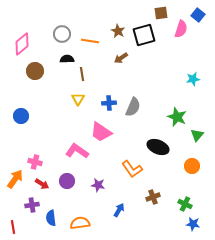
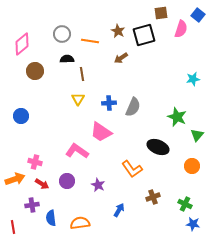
orange arrow: rotated 36 degrees clockwise
purple star: rotated 16 degrees clockwise
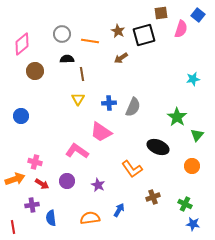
green star: rotated 12 degrees clockwise
orange semicircle: moved 10 px right, 5 px up
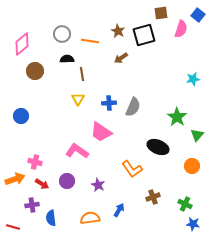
red line: rotated 64 degrees counterclockwise
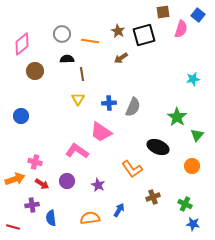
brown square: moved 2 px right, 1 px up
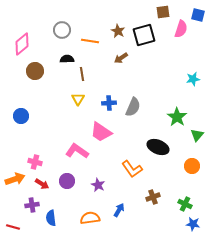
blue square: rotated 24 degrees counterclockwise
gray circle: moved 4 px up
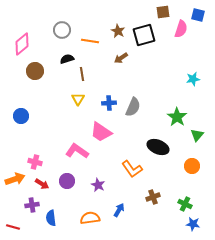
black semicircle: rotated 16 degrees counterclockwise
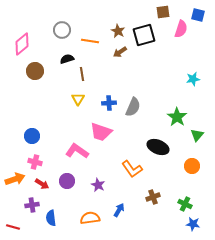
brown arrow: moved 1 px left, 6 px up
blue circle: moved 11 px right, 20 px down
pink trapezoid: rotated 15 degrees counterclockwise
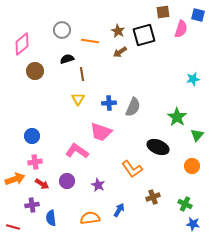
pink cross: rotated 24 degrees counterclockwise
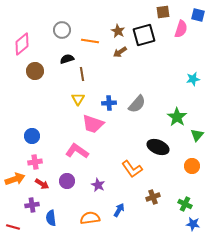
gray semicircle: moved 4 px right, 3 px up; rotated 18 degrees clockwise
pink trapezoid: moved 8 px left, 8 px up
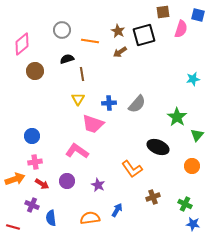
purple cross: rotated 32 degrees clockwise
blue arrow: moved 2 px left
